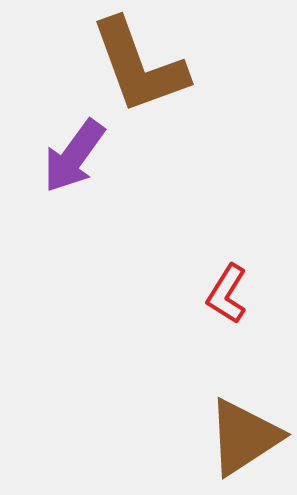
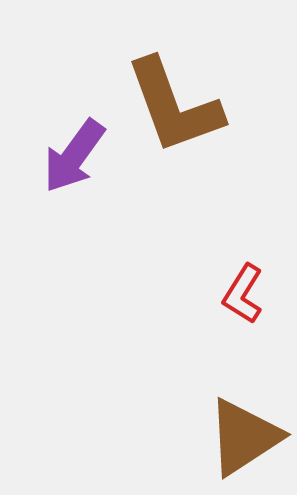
brown L-shape: moved 35 px right, 40 px down
red L-shape: moved 16 px right
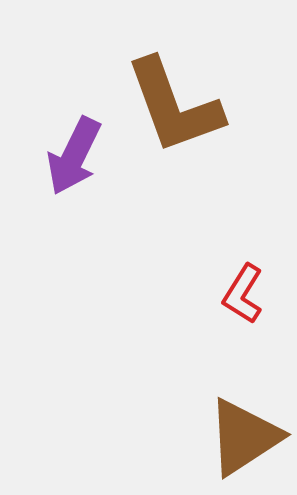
purple arrow: rotated 10 degrees counterclockwise
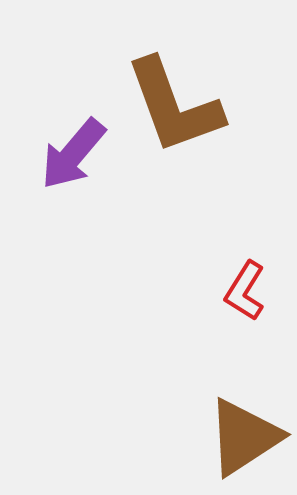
purple arrow: moved 1 px left, 2 px up; rotated 14 degrees clockwise
red L-shape: moved 2 px right, 3 px up
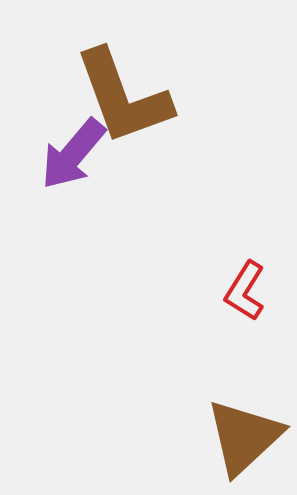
brown L-shape: moved 51 px left, 9 px up
brown triangle: rotated 10 degrees counterclockwise
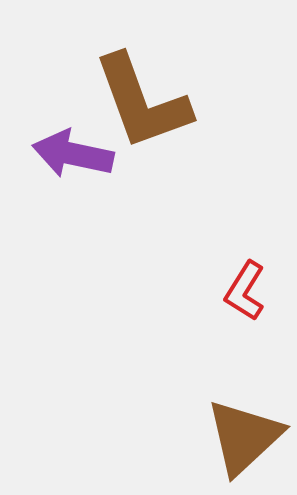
brown L-shape: moved 19 px right, 5 px down
purple arrow: rotated 62 degrees clockwise
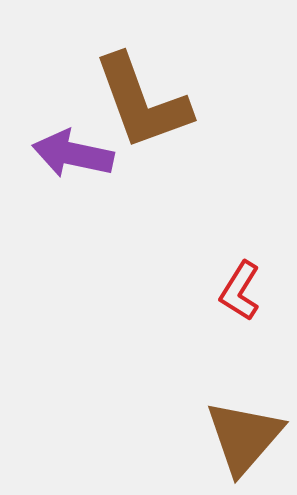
red L-shape: moved 5 px left
brown triangle: rotated 6 degrees counterclockwise
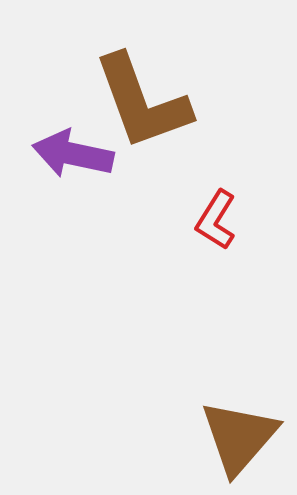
red L-shape: moved 24 px left, 71 px up
brown triangle: moved 5 px left
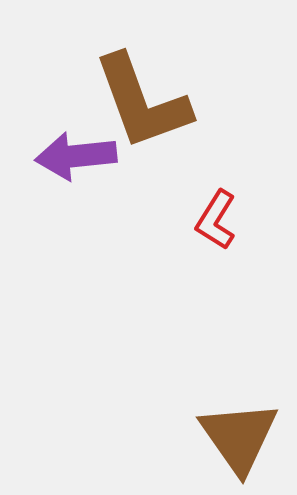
purple arrow: moved 3 px right, 2 px down; rotated 18 degrees counterclockwise
brown triangle: rotated 16 degrees counterclockwise
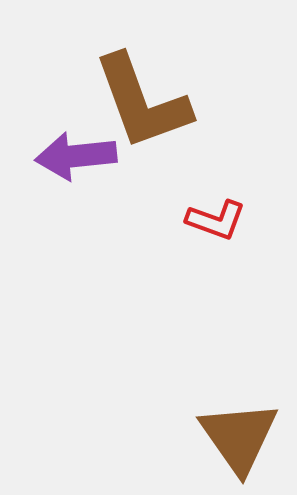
red L-shape: rotated 102 degrees counterclockwise
